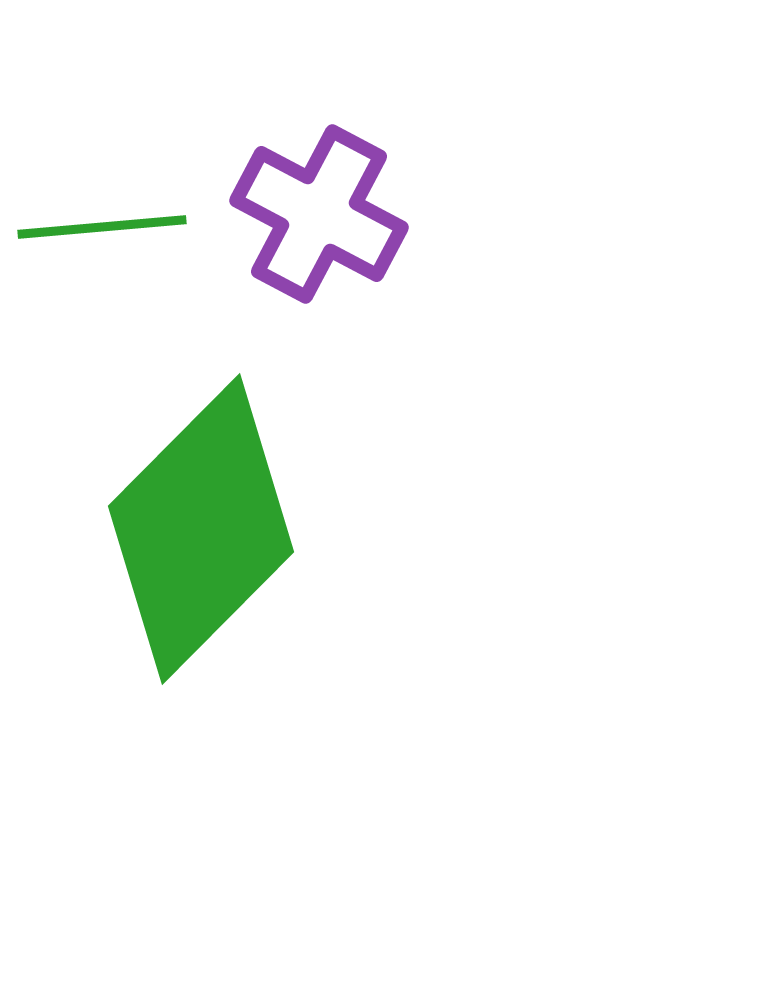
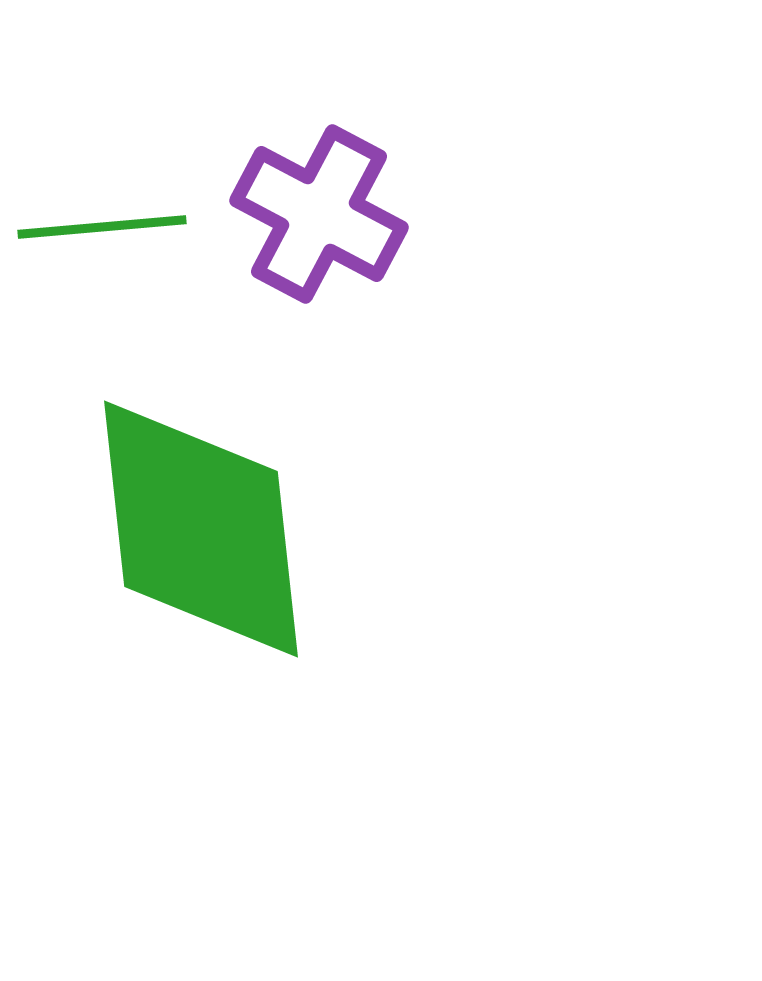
green diamond: rotated 51 degrees counterclockwise
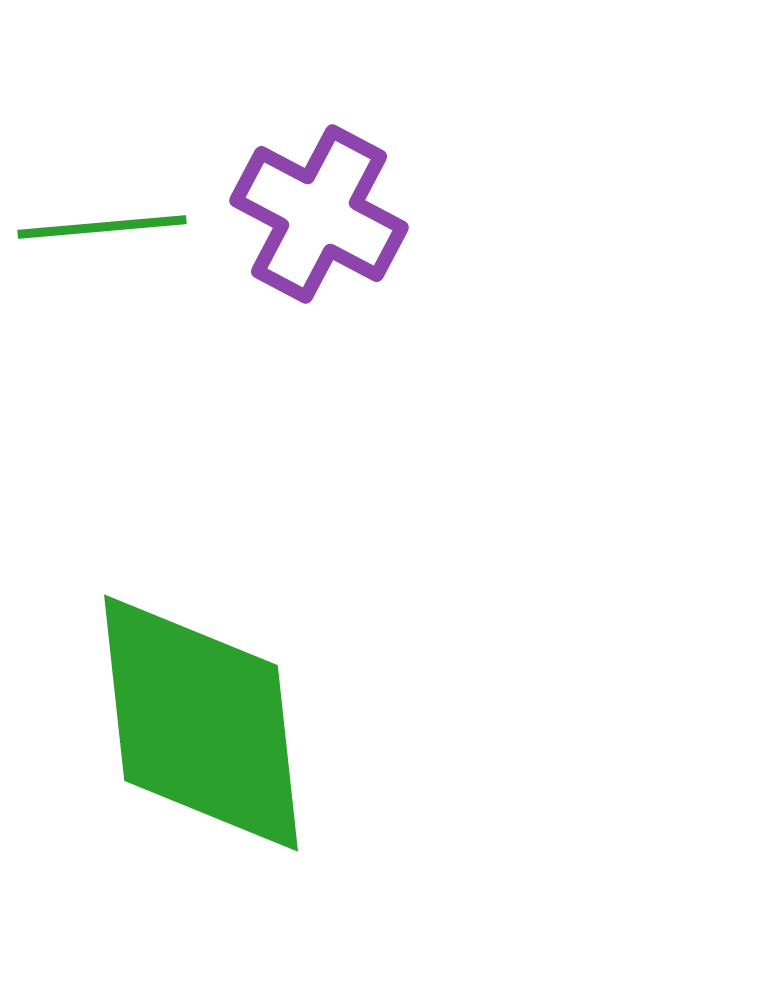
green diamond: moved 194 px down
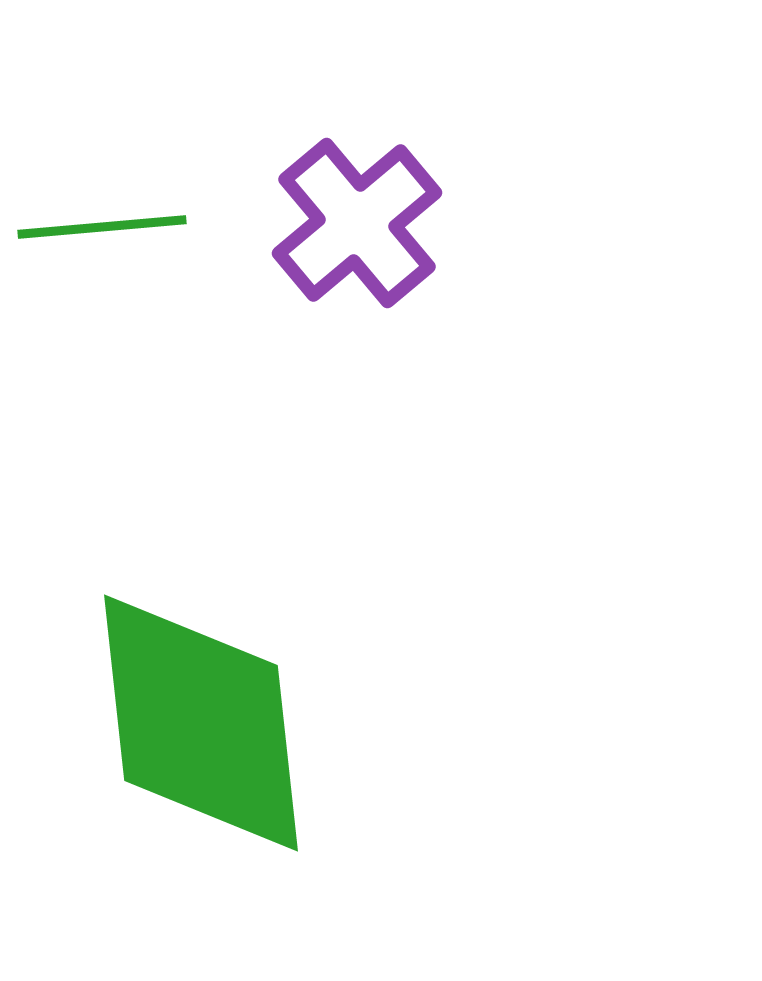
purple cross: moved 38 px right, 9 px down; rotated 22 degrees clockwise
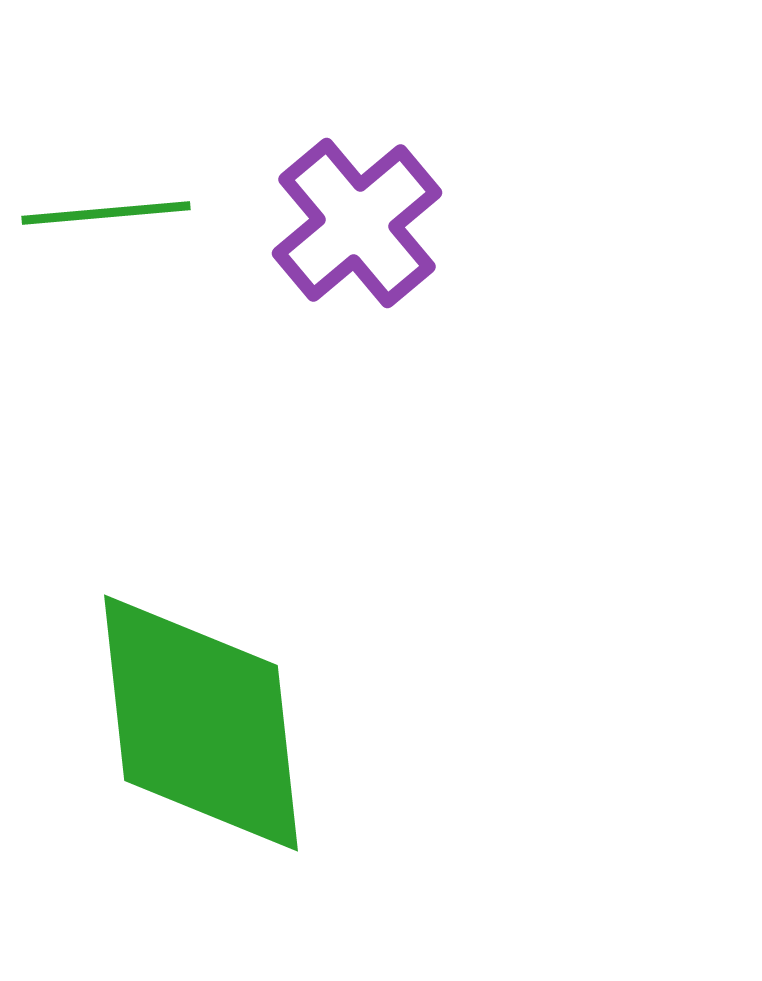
green line: moved 4 px right, 14 px up
